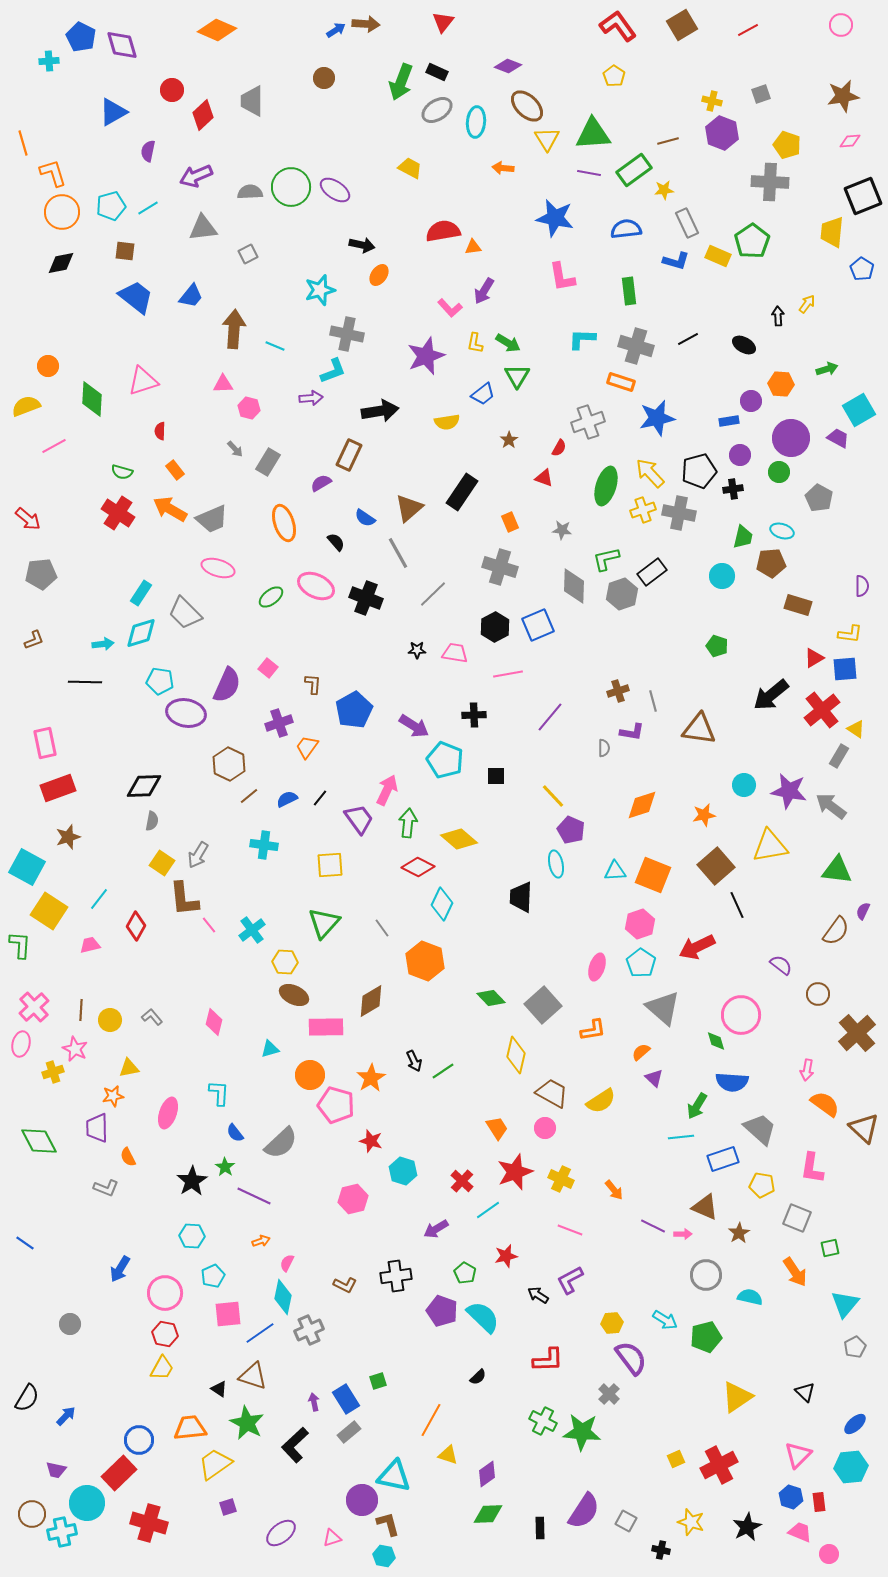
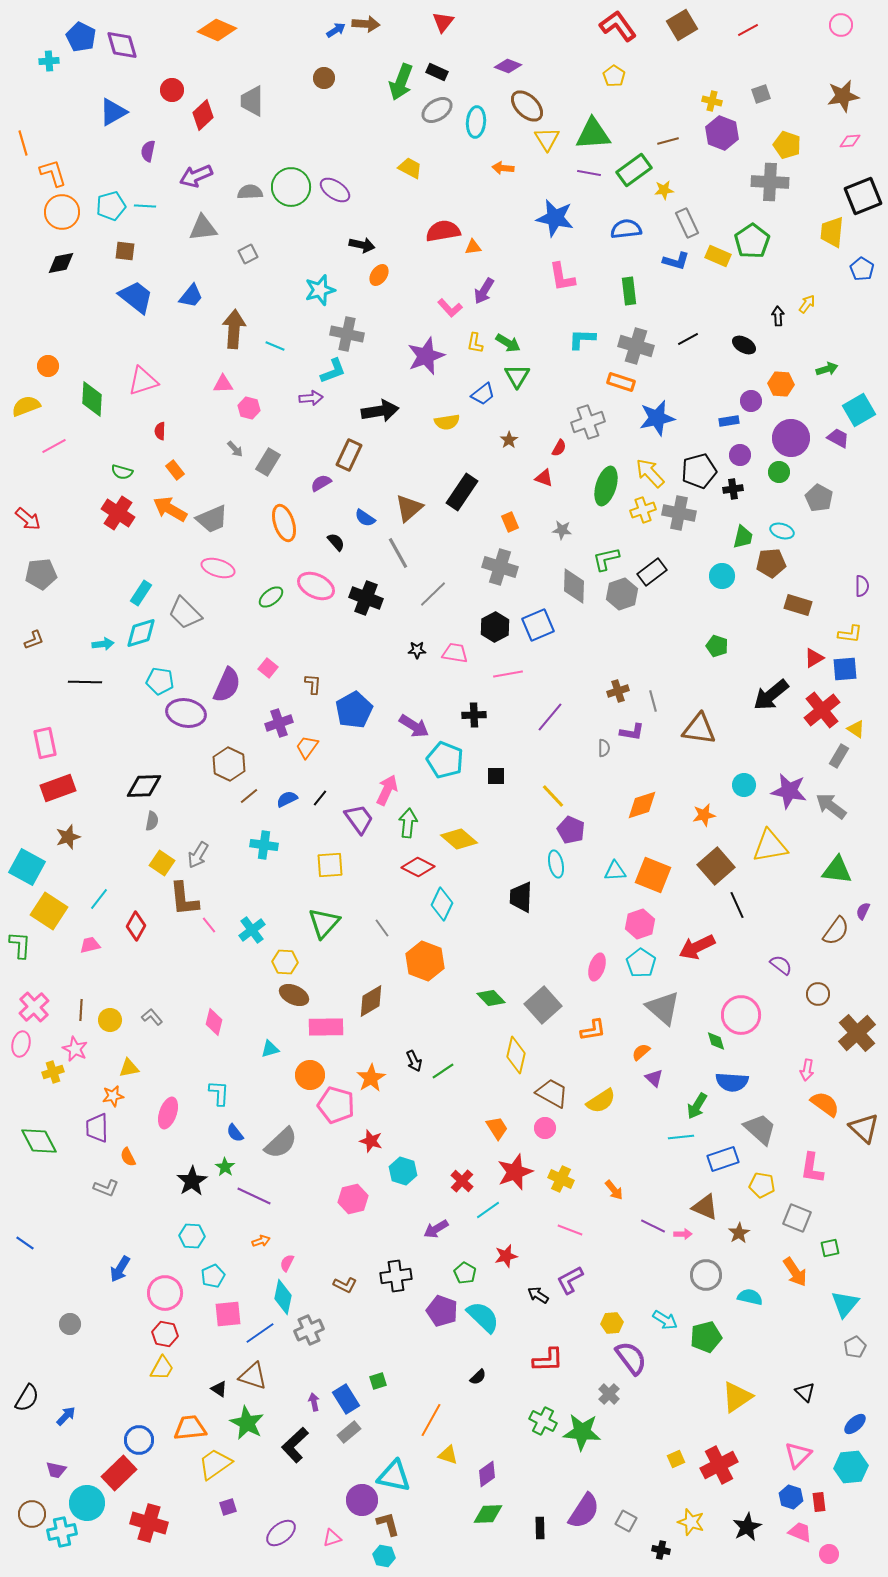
cyan line at (148, 208): moved 3 px left, 2 px up; rotated 35 degrees clockwise
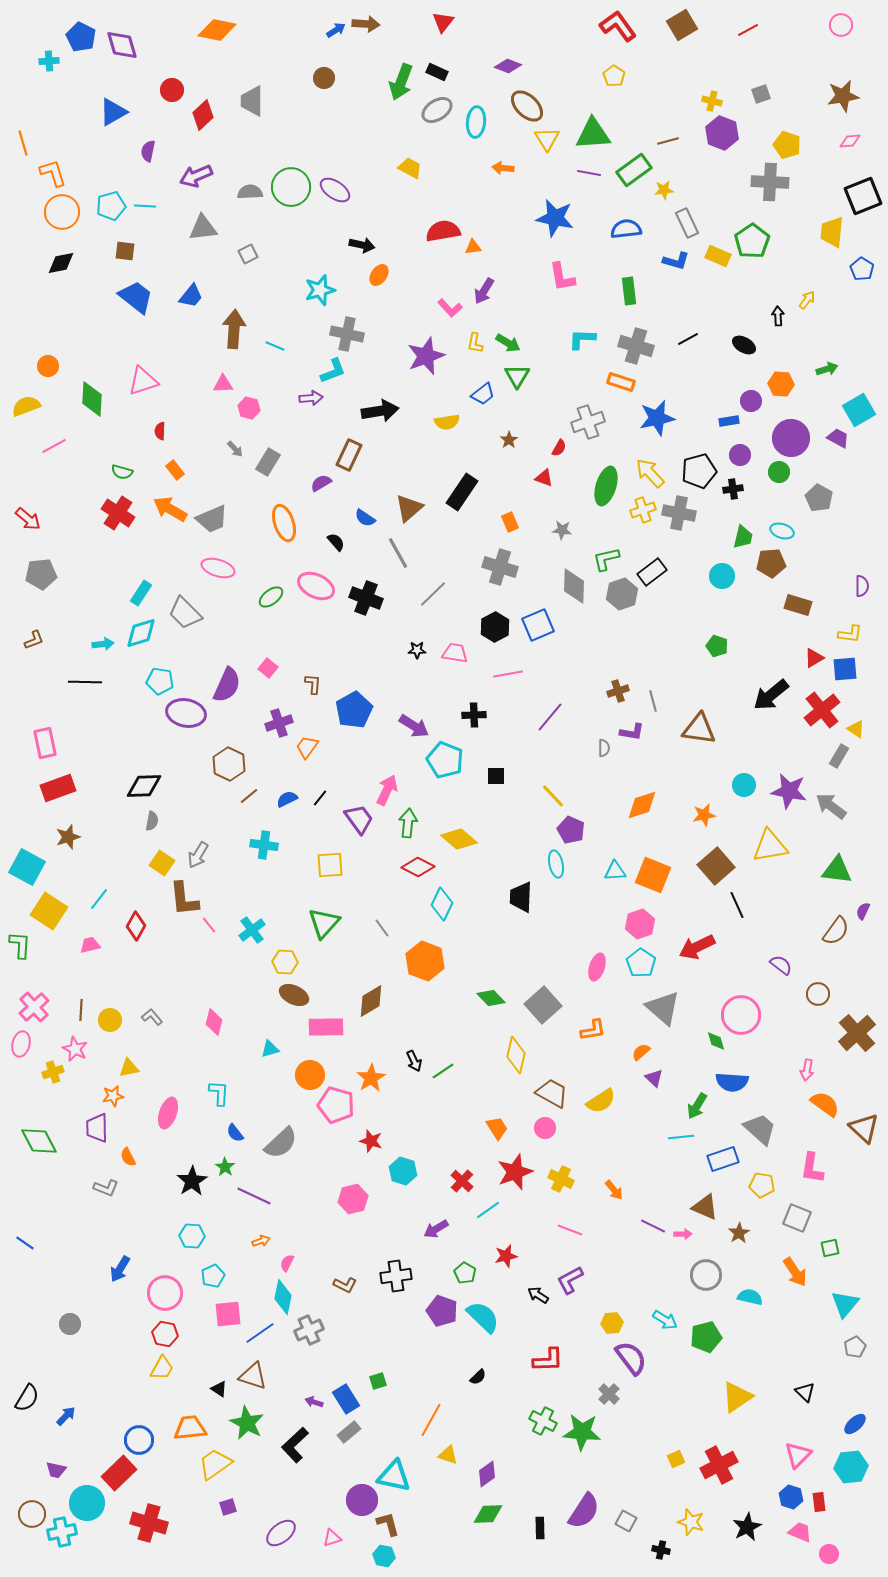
orange diamond at (217, 30): rotated 12 degrees counterclockwise
yellow arrow at (807, 304): moved 4 px up
purple arrow at (314, 1402): rotated 60 degrees counterclockwise
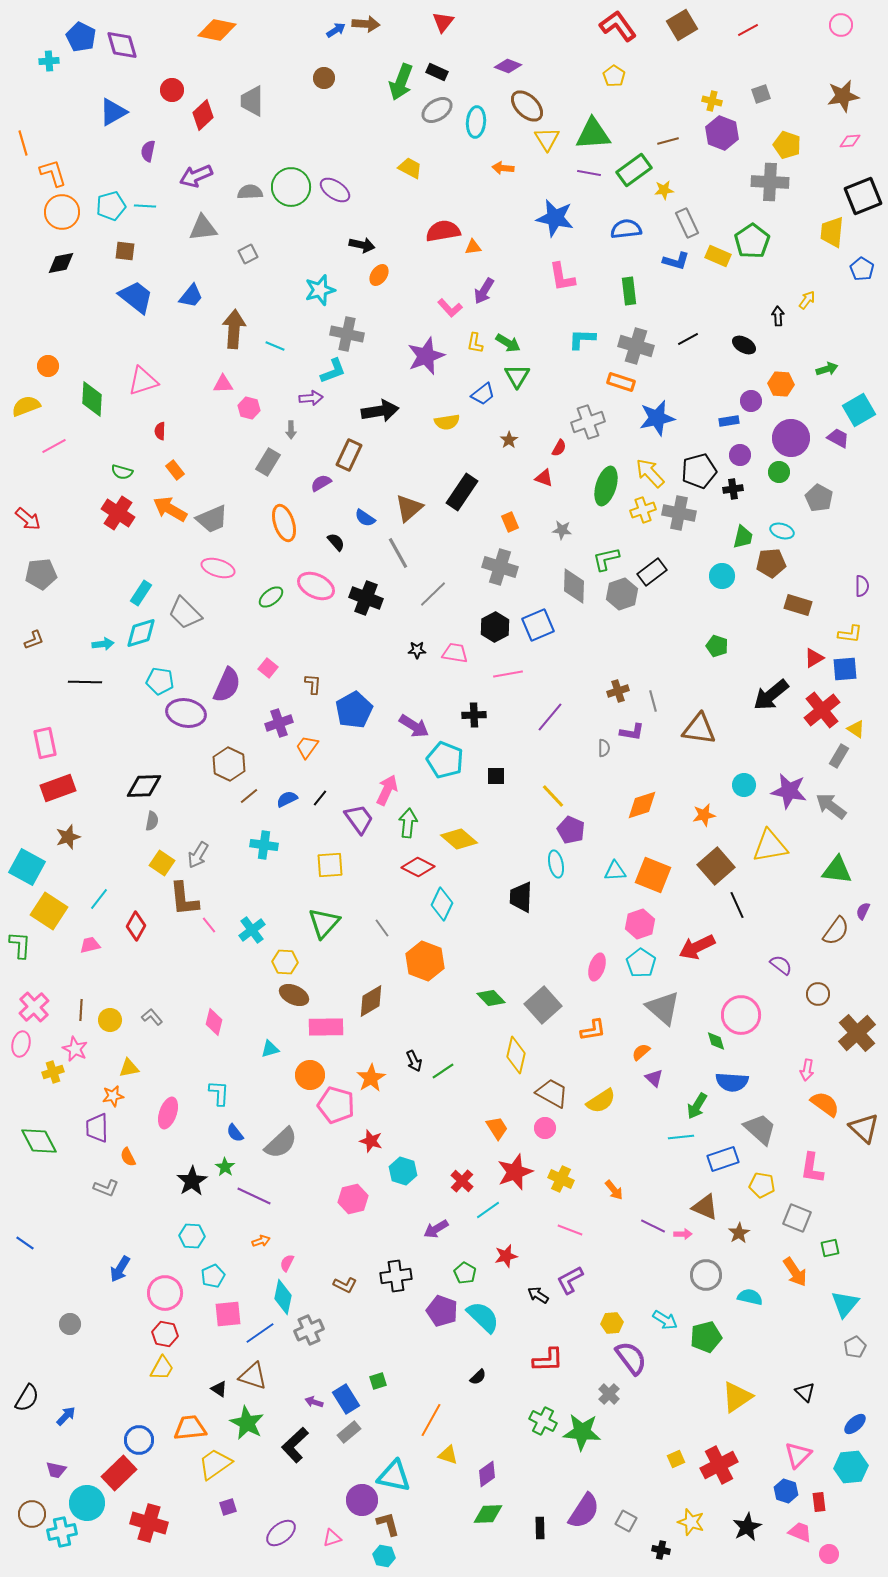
gray arrow at (235, 449): moved 56 px right, 19 px up; rotated 42 degrees clockwise
blue hexagon at (791, 1497): moved 5 px left, 6 px up
